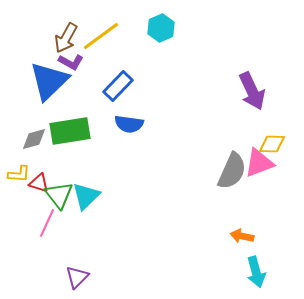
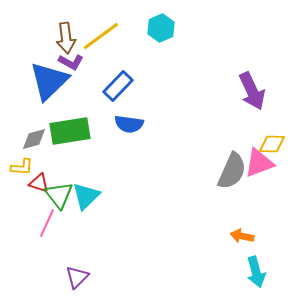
brown arrow: rotated 36 degrees counterclockwise
yellow L-shape: moved 3 px right, 7 px up
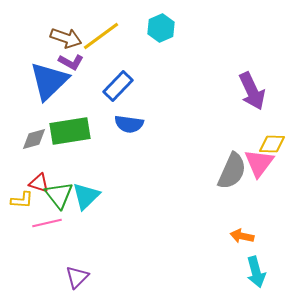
brown arrow: rotated 64 degrees counterclockwise
pink triangle: rotated 32 degrees counterclockwise
yellow L-shape: moved 33 px down
pink line: rotated 52 degrees clockwise
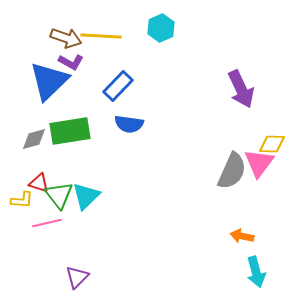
yellow line: rotated 39 degrees clockwise
purple arrow: moved 11 px left, 2 px up
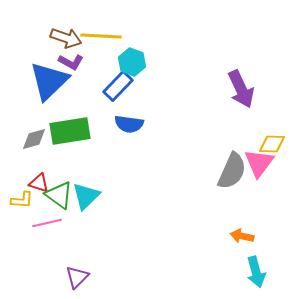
cyan hexagon: moved 29 px left, 34 px down; rotated 16 degrees counterclockwise
green triangle: rotated 16 degrees counterclockwise
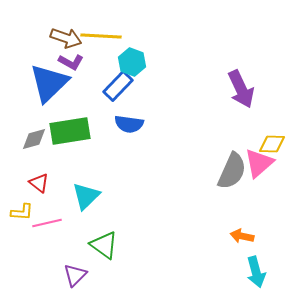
blue triangle: moved 2 px down
pink triangle: rotated 12 degrees clockwise
red triangle: rotated 20 degrees clockwise
green triangle: moved 45 px right, 50 px down
yellow L-shape: moved 12 px down
purple triangle: moved 2 px left, 2 px up
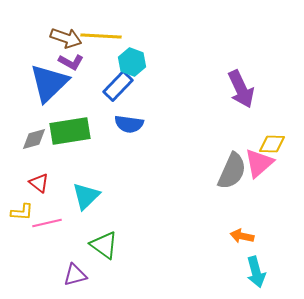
purple triangle: rotated 30 degrees clockwise
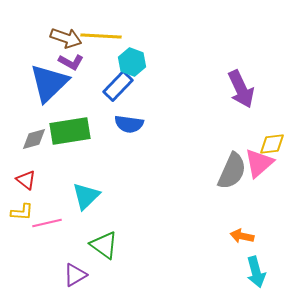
yellow diamond: rotated 8 degrees counterclockwise
red triangle: moved 13 px left, 3 px up
purple triangle: rotated 15 degrees counterclockwise
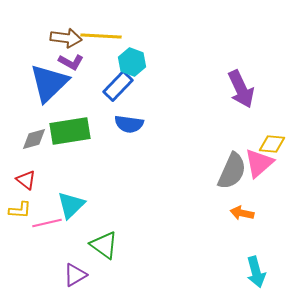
brown arrow: rotated 12 degrees counterclockwise
yellow diamond: rotated 12 degrees clockwise
cyan triangle: moved 15 px left, 9 px down
yellow L-shape: moved 2 px left, 2 px up
orange arrow: moved 23 px up
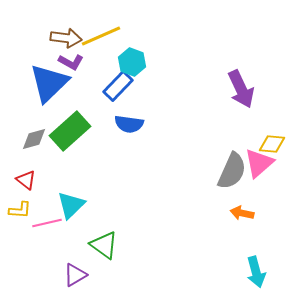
yellow line: rotated 27 degrees counterclockwise
green rectangle: rotated 33 degrees counterclockwise
